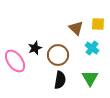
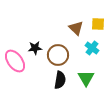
black star: rotated 16 degrees clockwise
green triangle: moved 4 px left
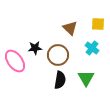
brown triangle: moved 6 px left
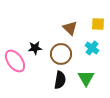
brown circle: moved 3 px right, 1 px up
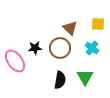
brown circle: moved 1 px left, 6 px up
green triangle: moved 1 px left, 1 px up
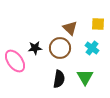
black semicircle: moved 1 px left, 1 px up
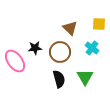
yellow square: moved 1 px right
brown circle: moved 4 px down
black semicircle: rotated 24 degrees counterclockwise
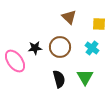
brown triangle: moved 1 px left, 11 px up
brown circle: moved 5 px up
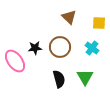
yellow square: moved 1 px up
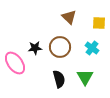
pink ellipse: moved 2 px down
